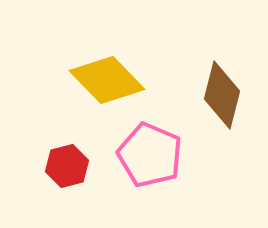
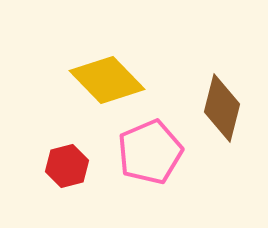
brown diamond: moved 13 px down
pink pentagon: moved 3 px up; rotated 26 degrees clockwise
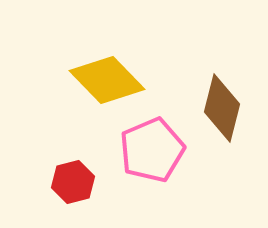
pink pentagon: moved 2 px right, 2 px up
red hexagon: moved 6 px right, 16 px down
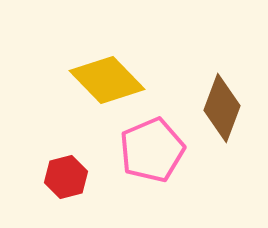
brown diamond: rotated 6 degrees clockwise
red hexagon: moved 7 px left, 5 px up
